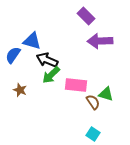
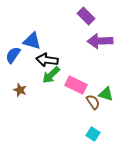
black arrow: rotated 15 degrees counterclockwise
pink rectangle: rotated 20 degrees clockwise
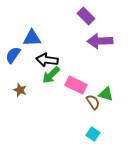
blue triangle: moved 3 px up; rotated 18 degrees counterclockwise
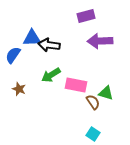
purple rectangle: rotated 60 degrees counterclockwise
black arrow: moved 2 px right, 15 px up
green arrow: rotated 12 degrees clockwise
pink rectangle: rotated 15 degrees counterclockwise
brown star: moved 1 px left, 1 px up
green triangle: moved 1 px up
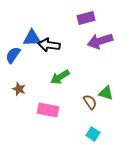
purple rectangle: moved 2 px down
purple arrow: rotated 15 degrees counterclockwise
green arrow: moved 9 px right, 2 px down
pink rectangle: moved 28 px left, 25 px down
brown semicircle: moved 3 px left
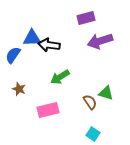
pink rectangle: rotated 25 degrees counterclockwise
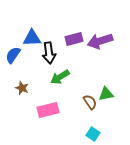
purple rectangle: moved 12 px left, 21 px down
black arrow: moved 8 px down; rotated 105 degrees counterclockwise
brown star: moved 3 px right, 1 px up
green triangle: moved 1 px down; rotated 28 degrees counterclockwise
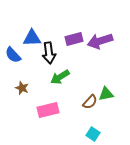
blue semicircle: rotated 78 degrees counterclockwise
brown semicircle: rotated 77 degrees clockwise
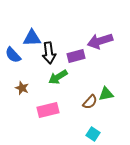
purple rectangle: moved 2 px right, 17 px down
green arrow: moved 2 px left
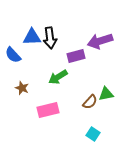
blue triangle: moved 1 px up
black arrow: moved 1 px right, 15 px up
